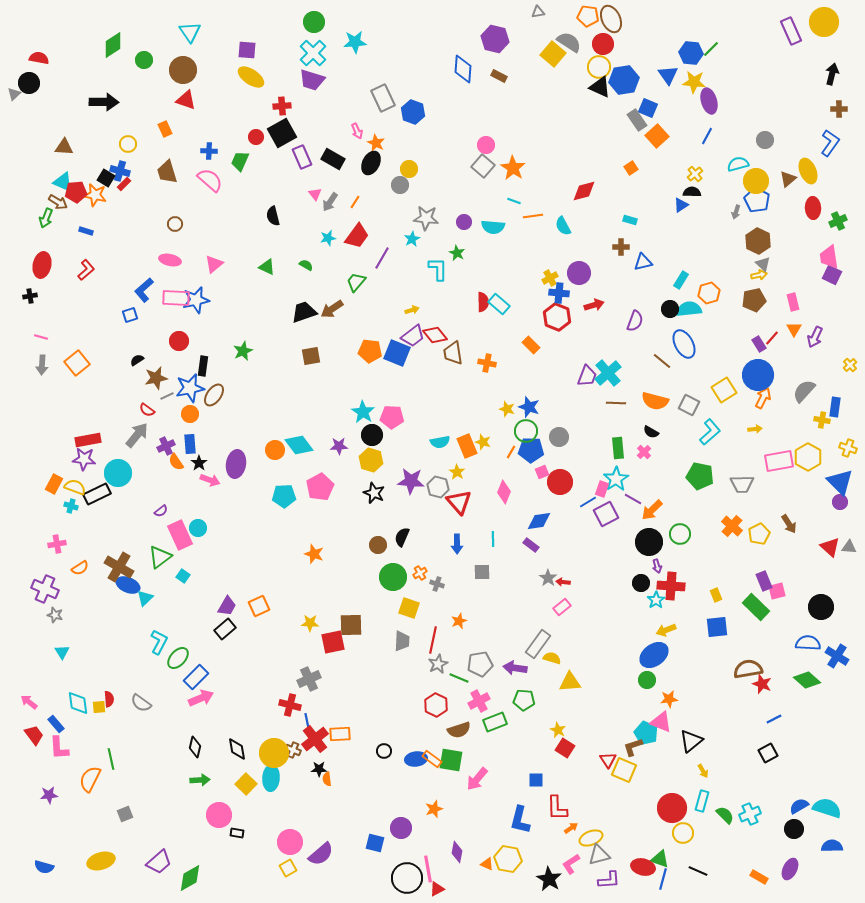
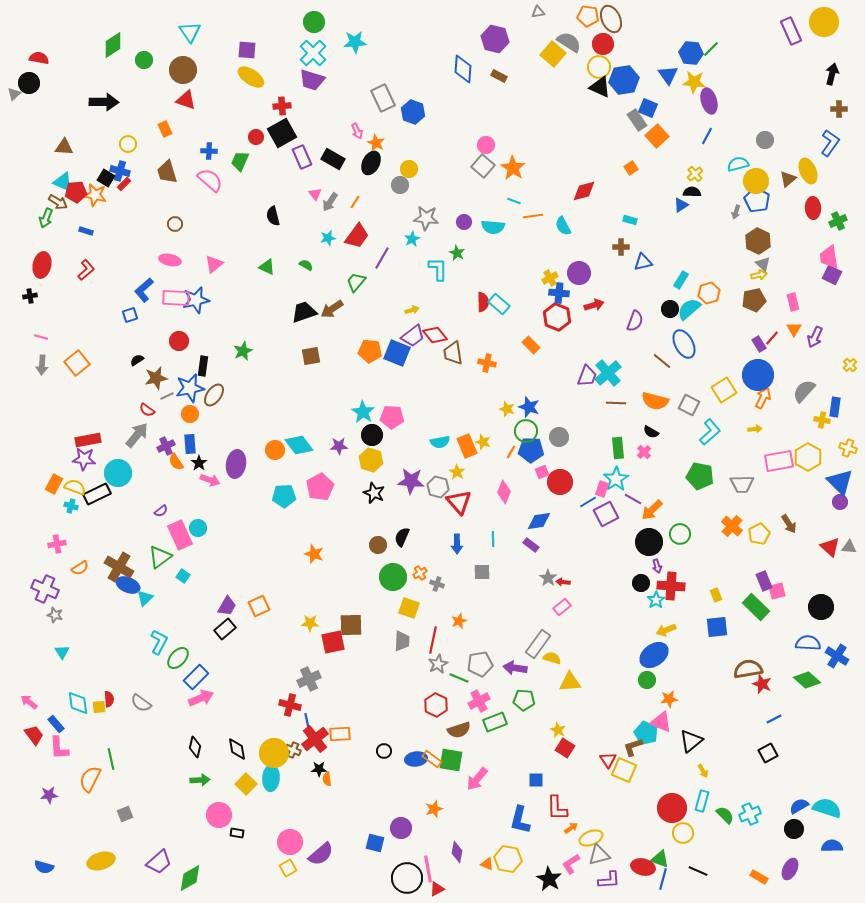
cyan semicircle at (689, 309): rotated 35 degrees counterclockwise
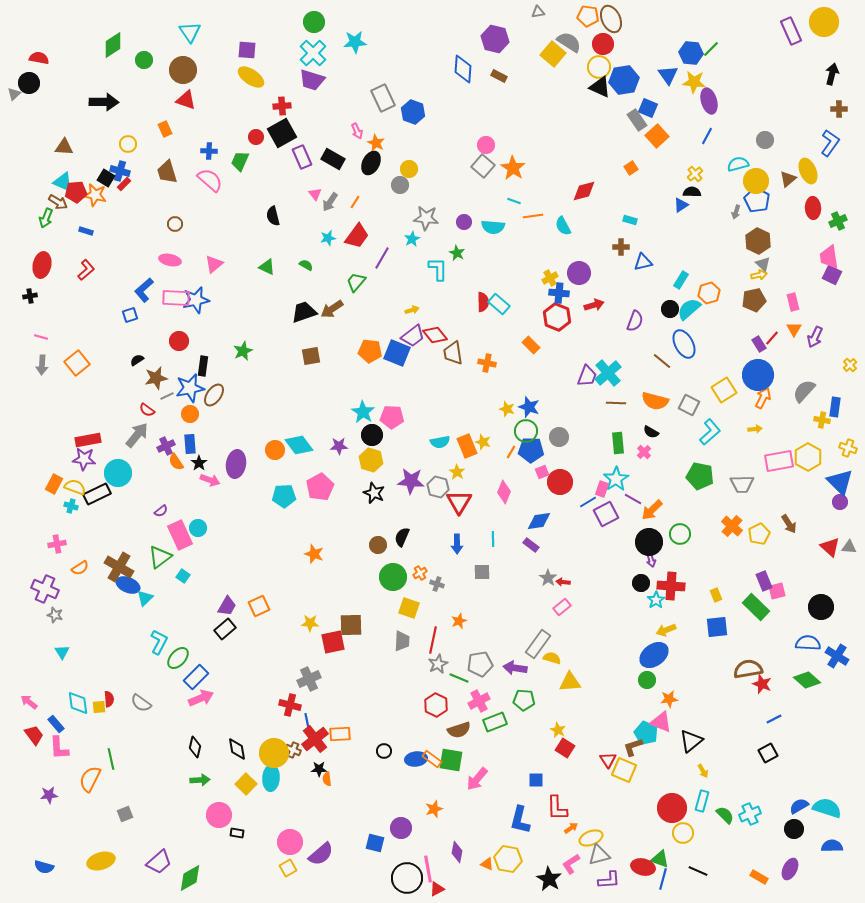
green rectangle at (618, 448): moved 5 px up
red triangle at (459, 502): rotated 12 degrees clockwise
purple arrow at (657, 566): moved 6 px left, 6 px up
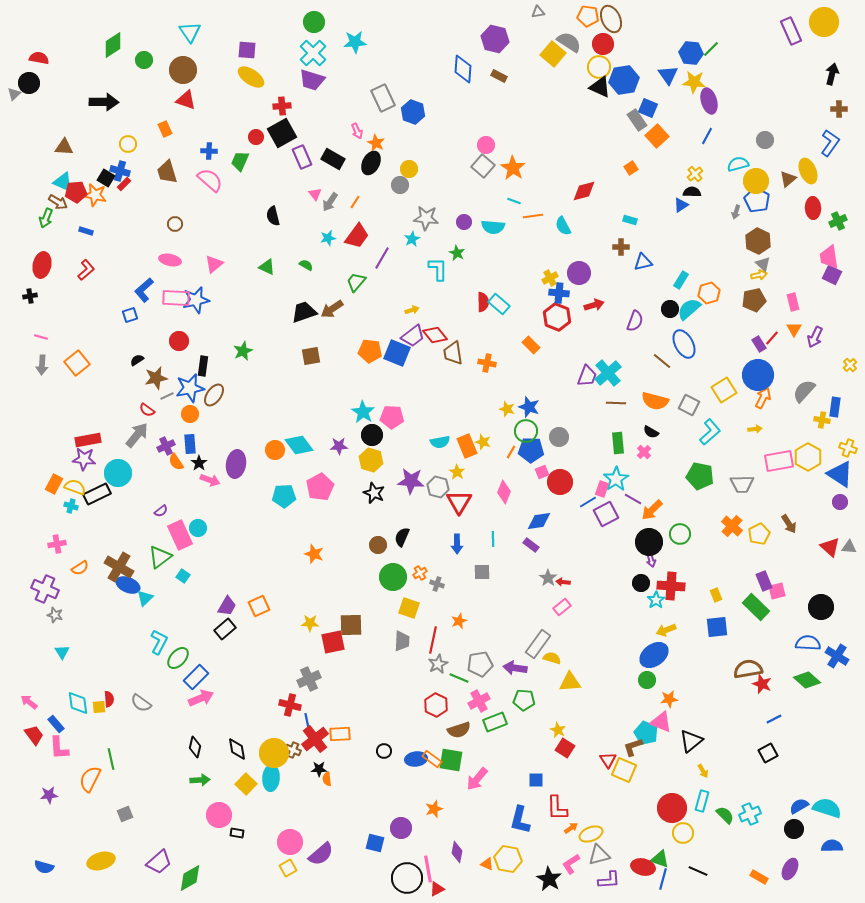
blue triangle at (840, 482): moved 8 px up; rotated 12 degrees counterclockwise
yellow ellipse at (591, 838): moved 4 px up
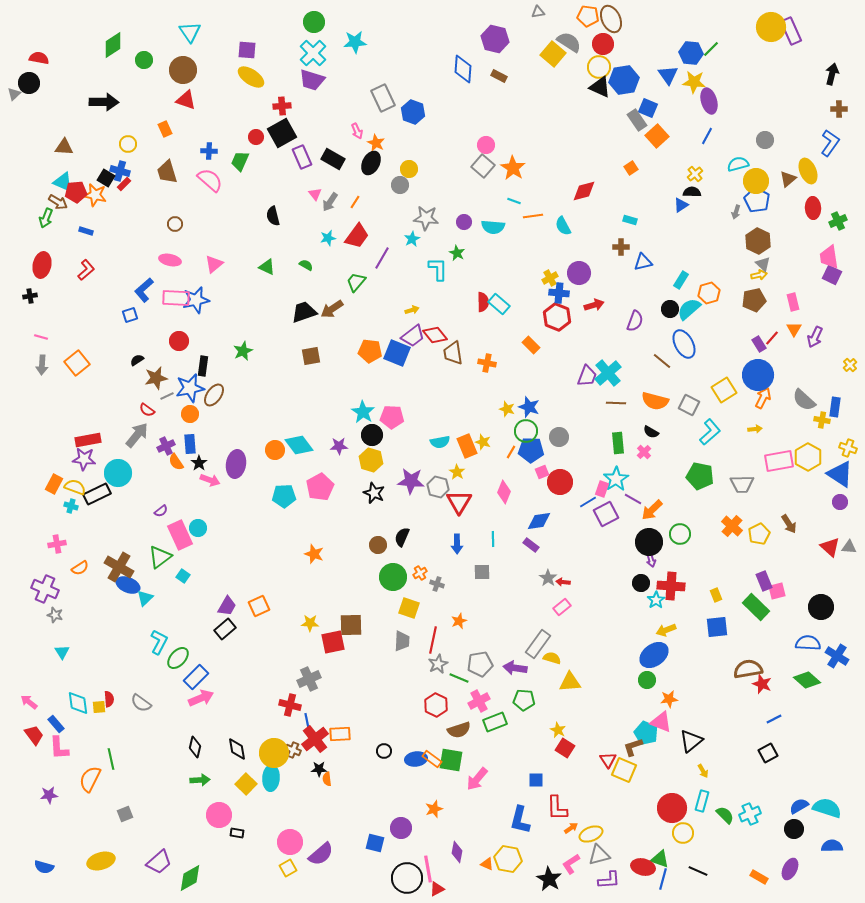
yellow circle at (824, 22): moved 53 px left, 5 px down
gray semicircle at (804, 391): moved 9 px down; rotated 90 degrees counterclockwise
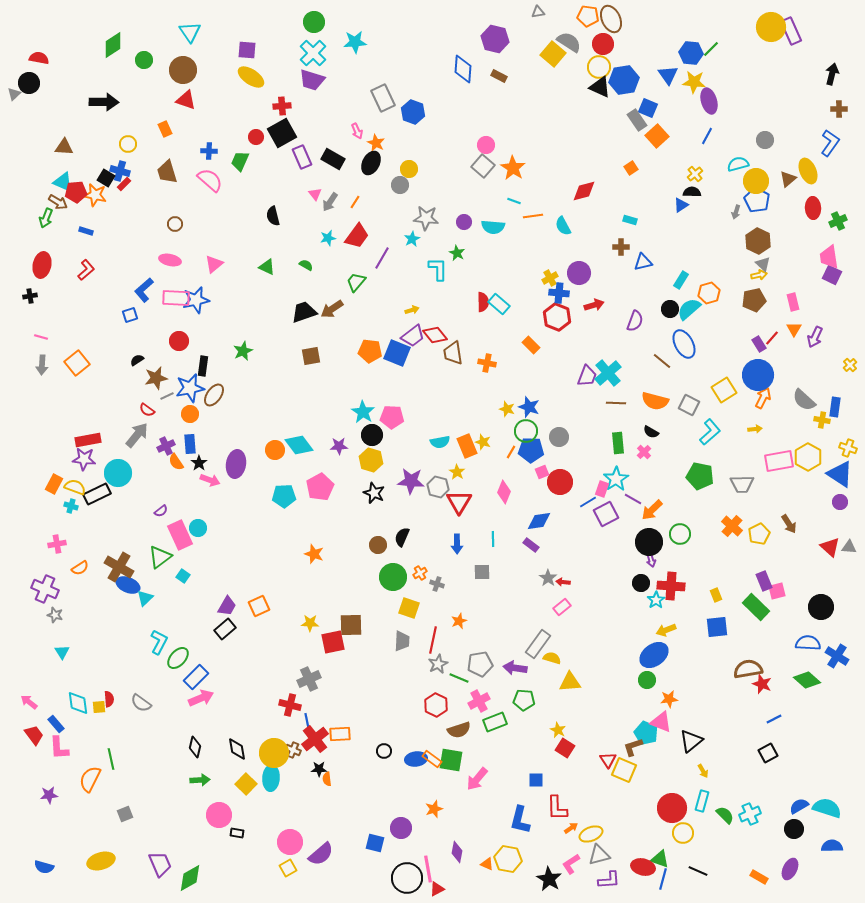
purple trapezoid at (159, 862): moved 1 px right, 2 px down; rotated 72 degrees counterclockwise
